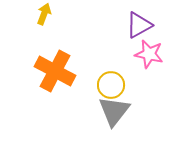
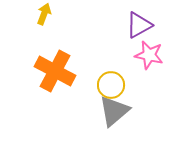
pink star: moved 1 px down
gray triangle: rotated 12 degrees clockwise
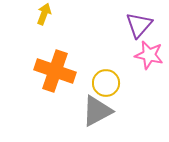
purple triangle: rotated 20 degrees counterclockwise
orange cross: rotated 9 degrees counterclockwise
yellow circle: moved 5 px left, 2 px up
gray triangle: moved 17 px left; rotated 12 degrees clockwise
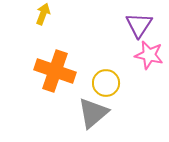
yellow arrow: moved 1 px left
purple triangle: rotated 8 degrees counterclockwise
gray triangle: moved 4 px left, 2 px down; rotated 12 degrees counterclockwise
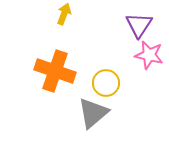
yellow arrow: moved 21 px right
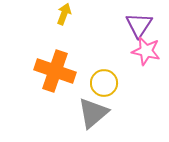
pink star: moved 3 px left, 4 px up
yellow circle: moved 2 px left
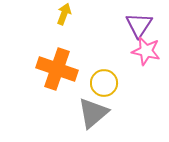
orange cross: moved 2 px right, 2 px up
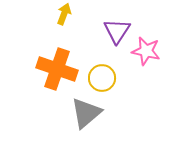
purple triangle: moved 22 px left, 6 px down
yellow circle: moved 2 px left, 5 px up
gray triangle: moved 7 px left
